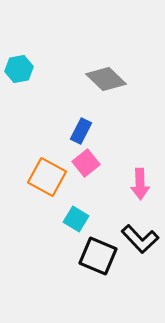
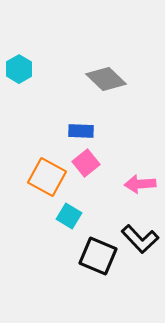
cyan hexagon: rotated 20 degrees counterclockwise
blue rectangle: rotated 65 degrees clockwise
pink arrow: rotated 88 degrees clockwise
cyan square: moved 7 px left, 3 px up
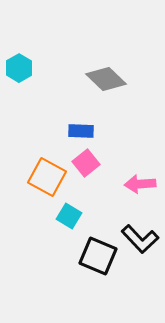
cyan hexagon: moved 1 px up
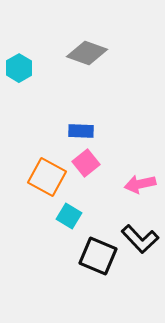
gray diamond: moved 19 px left, 26 px up; rotated 24 degrees counterclockwise
pink arrow: rotated 8 degrees counterclockwise
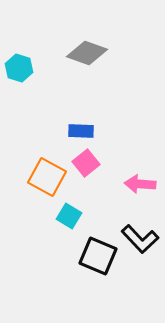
cyan hexagon: rotated 12 degrees counterclockwise
pink arrow: rotated 16 degrees clockwise
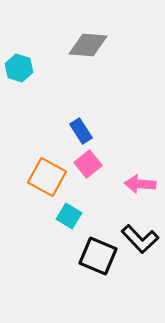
gray diamond: moved 1 px right, 8 px up; rotated 15 degrees counterclockwise
blue rectangle: rotated 55 degrees clockwise
pink square: moved 2 px right, 1 px down
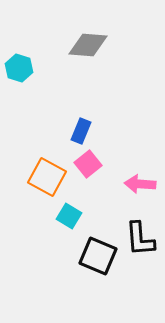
blue rectangle: rotated 55 degrees clockwise
black L-shape: rotated 39 degrees clockwise
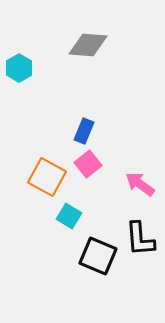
cyan hexagon: rotated 12 degrees clockwise
blue rectangle: moved 3 px right
pink arrow: rotated 32 degrees clockwise
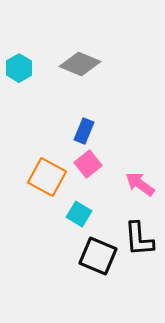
gray diamond: moved 8 px left, 19 px down; rotated 18 degrees clockwise
cyan square: moved 10 px right, 2 px up
black L-shape: moved 1 px left
